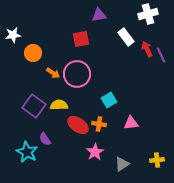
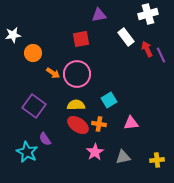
yellow semicircle: moved 17 px right
gray triangle: moved 1 px right, 7 px up; rotated 21 degrees clockwise
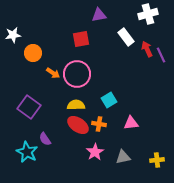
purple square: moved 5 px left, 1 px down
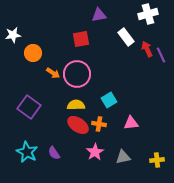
purple semicircle: moved 9 px right, 14 px down
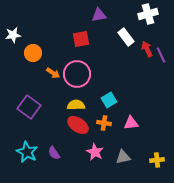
orange cross: moved 5 px right, 1 px up
pink star: rotated 12 degrees counterclockwise
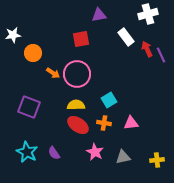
purple square: rotated 15 degrees counterclockwise
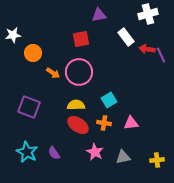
red arrow: rotated 56 degrees counterclockwise
pink circle: moved 2 px right, 2 px up
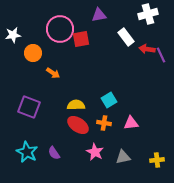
pink circle: moved 19 px left, 43 px up
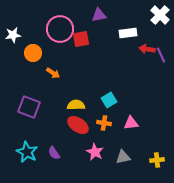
white cross: moved 12 px right, 1 px down; rotated 30 degrees counterclockwise
white rectangle: moved 2 px right, 4 px up; rotated 60 degrees counterclockwise
